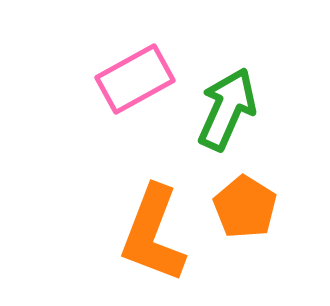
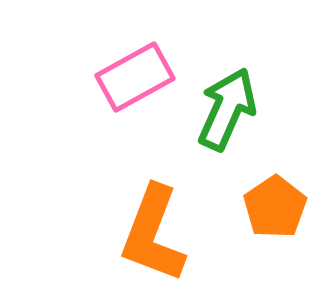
pink rectangle: moved 2 px up
orange pentagon: moved 30 px right; rotated 6 degrees clockwise
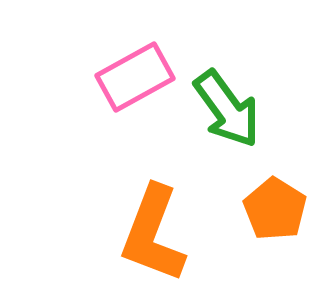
green arrow: rotated 120 degrees clockwise
orange pentagon: moved 2 px down; rotated 6 degrees counterclockwise
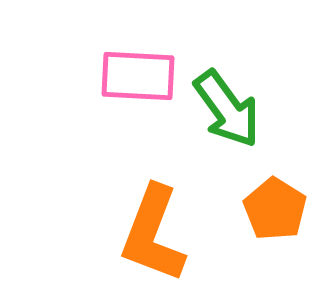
pink rectangle: moved 3 px right, 1 px up; rotated 32 degrees clockwise
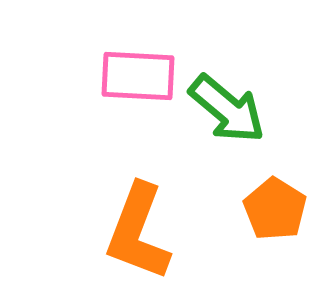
green arrow: rotated 14 degrees counterclockwise
orange L-shape: moved 15 px left, 2 px up
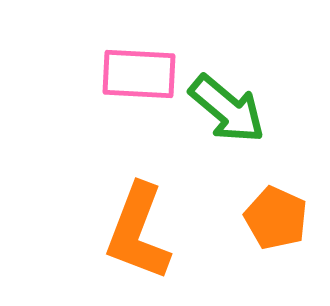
pink rectangle: moved 1 px right, 2 px up
orange pentagon: moved 1 px right, 9 px down; rotated 8 degrees counterclockwise
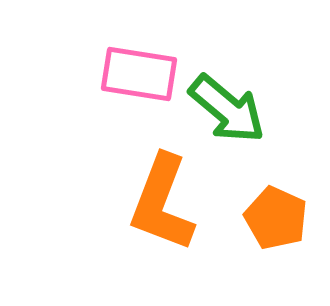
pink rectangle: rotated 6 degrees clockwise
orange L-shape: moved 24 px right, 29 px up
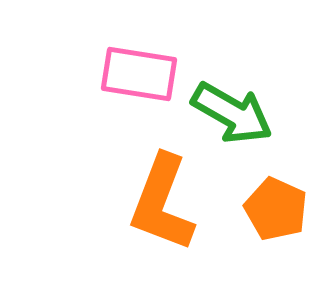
green arrow: moved 5 px right, 4 px down; rotated 10 degrees counterclockwise
orange pentagon: moved 9 px up
